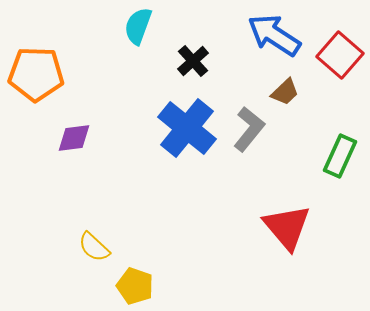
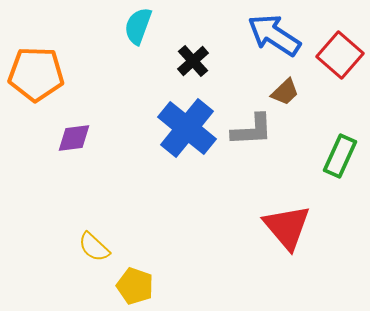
gray L-shape: moved 3 px right, 1 px down; rotated 48 degrees clockwise
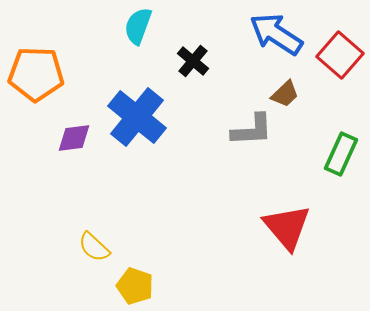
blue arrow: moved 2 px right, 1 px up
black cross: rotated 8 degrees counterclockwise
brown trapezoid: moved 2 px down
blue cross: moved 50 px left, 11 px up
green rectangle: moved 1 px right, 2 px up
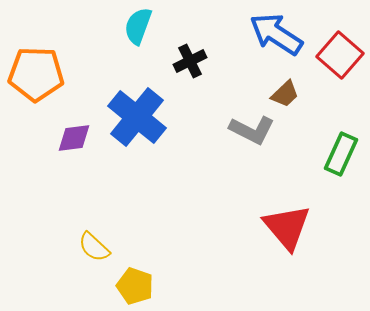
black cross: moved 3 px left; rotated 24 degrees clockwise
gray L-shape: rotated 30 degrees clockwise
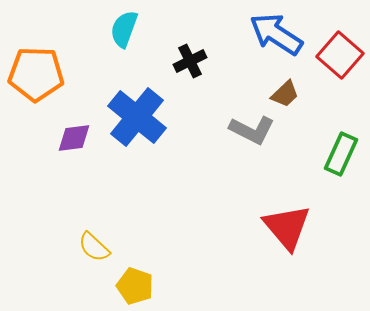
cyan semicircle: moved 14 px left, 3 px down
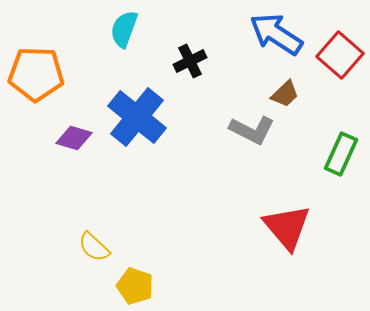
purple diamond: rotated 24 degrees clockwise
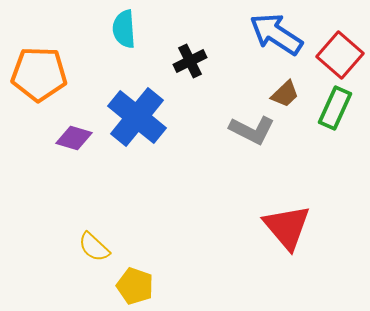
cyan semicircle: rotated 24 degrees counterclockwise
orange pentagon: moved 3 px right
green rectangle: moved 6 px left, 46 px up
